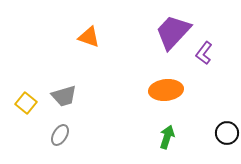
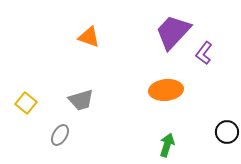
gray trapezoid: moved 17 px right, 4 px down
black circle: moved 1 px up
green arrow: moved 8 px down
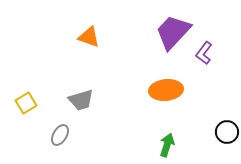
yellow square: rotated 20 degrees clockwise
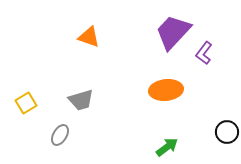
green arrow: moved 2 px down; rotated 35 degrees clockwise
